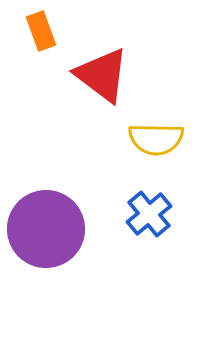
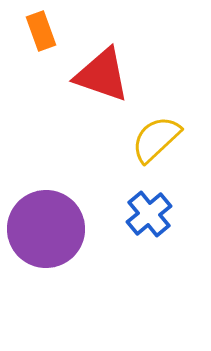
red triangle: rotated 18 degrees counterclockwise
yellow semicircle: rotated 136 degrees clockwise
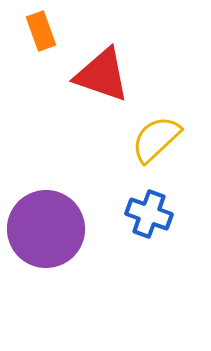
blue cross: rotated 30 degrees counterclockwise
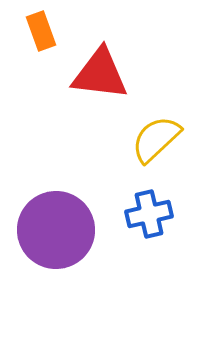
red triangle: moved 2 px left, 1 px up; rotated 12 degrees counterclockwise
blue cross: rotated 33 degrees counterclockwise
purple circle: moved 10 px right, 1 px down
